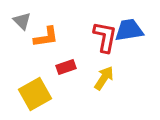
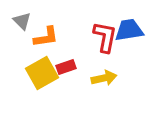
yellow arrow: rotated 45 degrees clockwise
yellow square: moved 7 px right, 21 px up
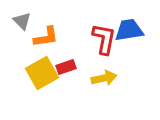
red L-shape: moved 1 px left, 2 px down
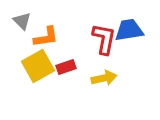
yellow square: moved 4 px left, 7 px up
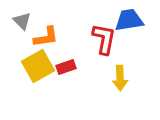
blue trapezoid: moved 10 px up
yellow arrow: moved 16 px right; rotated 100 degrees clockwise
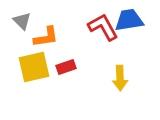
red L-shape: moved 1 px left, 12 px up; rotated 40 degrees counterclockwise
yellow square: moved 4 px left, 1 px down; rotated 16 degrees clockwise
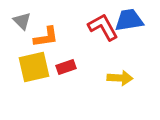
yellow arrow: rotated 85 degrees counterclockwise
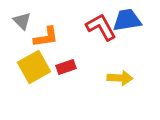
blue trapezoid: moved 2 px left
red L-shape: moved 2 px left
yellow square: rotated 16 degrees counterclockwise
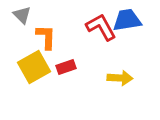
gray triangle: moved 6 px up
orange L-shape: rotated 80 degrees counterclockwise
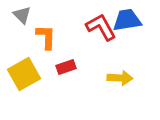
yellow square: moved 10 px left, 7 px down
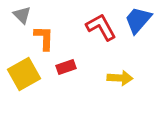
blue trapezoid: moved 11 px right; rotated 40 degrees counterclockwise
orange L-shape: moved 2 px left, 1 px down
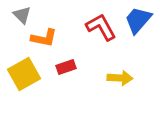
orange L-shape: rotated 100 degrees clockwise
